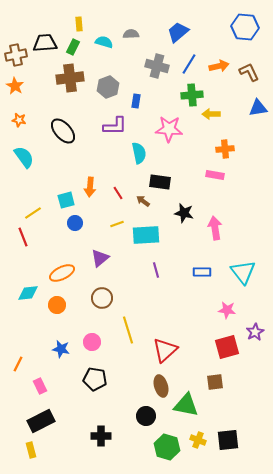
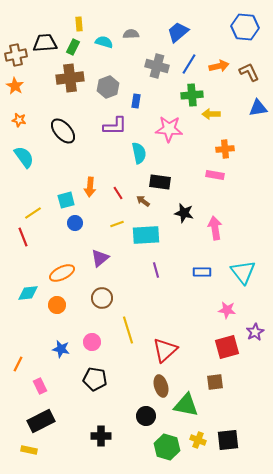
yellow rectangle at (31, 450): moved 2 px left; rotated 63 degrees counterclockwise
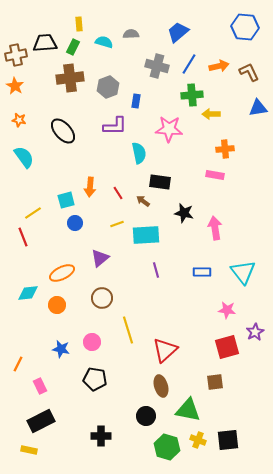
green triangle at (186, 405): moved 2 px right, 5 px down
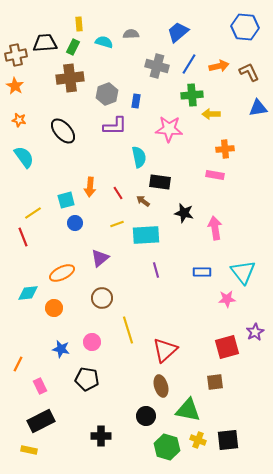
gray hexagon at (108, 87): moved 1 px left, 7 px down
cyan semicircle at (139, 153): moved 4 px down
orange circle at (57, 305): moved 3 px left, 3 px down
pink star at (227, 310): moved 11 px up; rotated 12 degrees counterclockwise
black pentagon at (95, 379): moved 8 px left
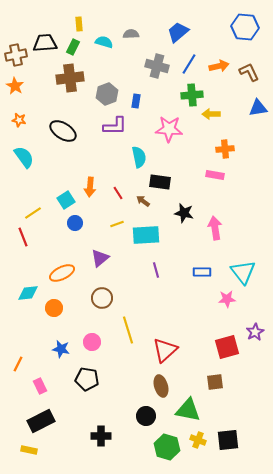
black ellipse at (63, 131): rotated 16 degrees counterclockwise
cyan square at (66, 200): rotated 18 degrees counterclockwise
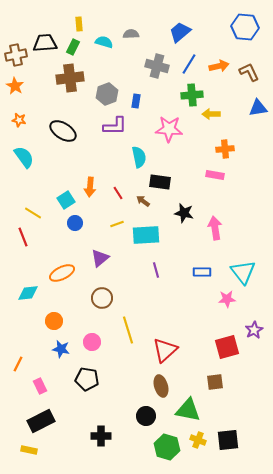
blue trapezoid at (178, 32): moved 2 px right
yellow line at (33, 213): rotated 66 degrees clockwise
orange circle at (54, 308): moved 13 px down
purple star at (255, 332): moved 1 px left, 2 px up
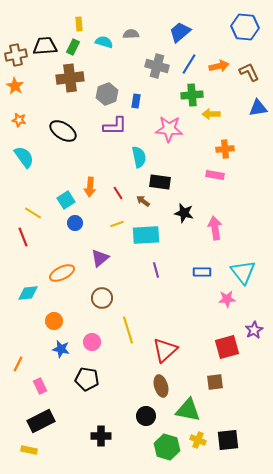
black trapezoid at (45, 43): moved 3 px down
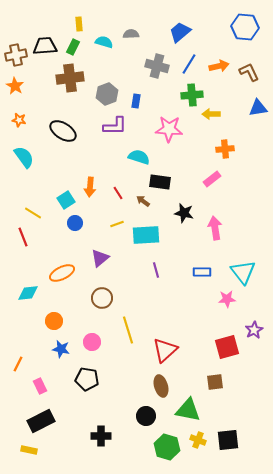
cyan semicircle at (139, 157): rotated 60 degrees counterclockwise
pink rectangle at (215, 175): moved 3 px left, 4 px down; rotated 48 degrees counterclockwise
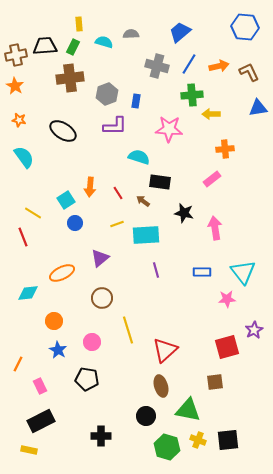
blue star at (61, 349): moved 3 px left, 1 px down; rotated 18 degrees clockwise
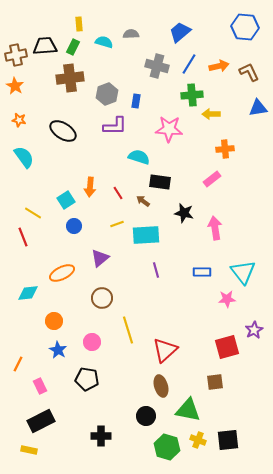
blue circle at (75, 223): moved 1 px left, 3 px down
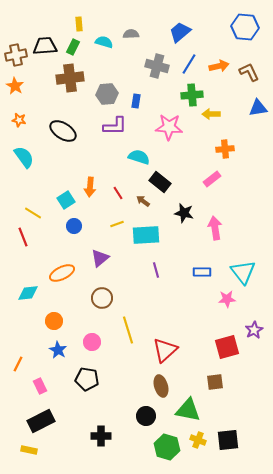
gray hexagon at (107, 94): rotated 15 degrees clockwise
pink star at (169, 129): moved 2 px up
black rectangle at (160, 182): rotated 30 degrees clockwise
